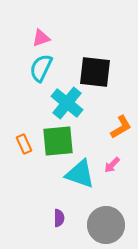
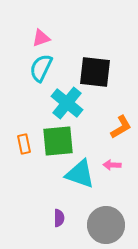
orange rectangle: rotated 12 degrees clockwise
pink arrow: rotated 48 degrees clockwise
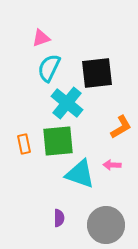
cyan semicircle: moved 8 px right
black square: moved 2 px right, 1 px down; rotated 12 degrees counterclockwise
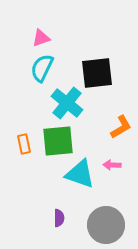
cyan semicircle: moved 7 px left
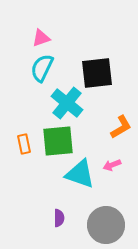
pink arrow: rotated 24 degrees counterclockwise
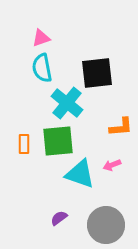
cyan semicircle: rotated 36 degrees counterclockwise
orange L-shape: rotated 25 degrees clockwise
orange rectangle: rotated 12 degrees clockwise
purple semicircle: rotated 126 degrees counterclockwise
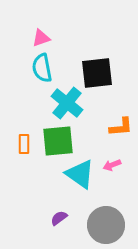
cyan triangle: rotated 16 degrees clockwise
